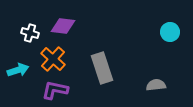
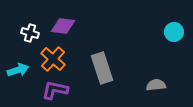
cyan circle: moved 4 px right
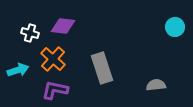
cyan circle: moved 1 px right, 5 px up
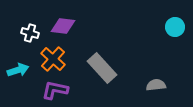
gray rectangle: rotated 24 degrees counterclockwise
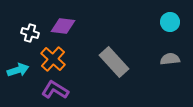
cyan circle: moved 5 px left, 5 px up
gray rectangle: moved 12 px right, 6 px up
gray semicircle: moved 14 px right, 26 px up
purple L-shape: rotated 20 degrees clockwise
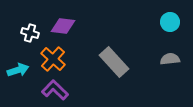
purple L-shape: rotated 12 degrees clockwise
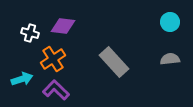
orange cross: rotated 15 degrees clockwise
cyan arrow: moved 4 px right, 9 px down
purple L-shape: moved 1 px right
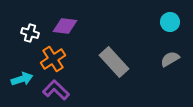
purple diamond: moved 2 px right
gray semicircle: rotated 24 degrees counterclockwise
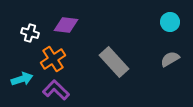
purple diamond: moved 1 px right, 1 px up
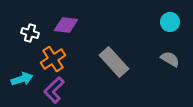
gray semicircle: rotated 60 degrees clockwise
purple L-shape: moved 2 px left; rotated 88 degrees counterclockwise
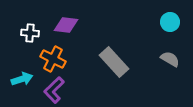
white cross: rotated 12 degrees counterclockwise
orange cross: rotated 30 degrees counterclockwise
